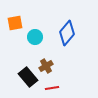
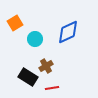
orange square: rotated 21 degrees counterclockwise
blue diamond: moved 1 px right, 1 px up; rotated 25 degrees clockwise
cyan circle: moved 2 px down
black rectangle: rotated 18 degrees counterclockwise
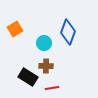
orange square: moved 6 px down
blue diamond: rotated 45 degrees counterclockwise
cyan circle: moved 9 px right, 4 px down
brown cross: rotated 32 degrees clockwise
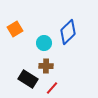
blue diamond: rotated 25 degrees clockwise
black rectangle: moved 2 px down
red line: rotated 40 degrees counterclockwise
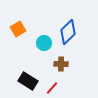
orange square: moved 3 px right
brown cross: moved 15 px right, 2 px up
black rectangle: moved 2 px down
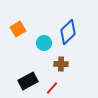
black rectangle: rotated 60 degrees counterclockwise
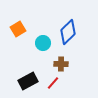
cyan circle: moved 1 px left
red line: moved 1 px right, 5 px up
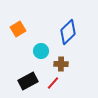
cyan circle: moved 2 px left, 8 px down
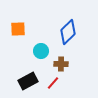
orange square: rotated 28 degrees clockwise
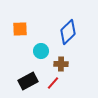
orange square: moved 2 px right
